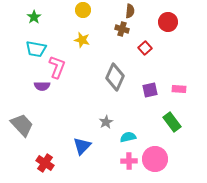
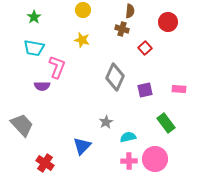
cyan trapezoid: moved 2 px left, 1 px up
purple square: moved 5 px left
green rectangle: moved 6 px left, 1 px down
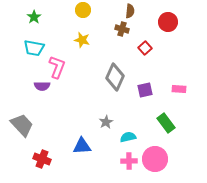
blue triangle: rotated 42 degrees clockwise
red cross: moved 3 px left, 4 px up; rotated 12 degrees counterclockwise
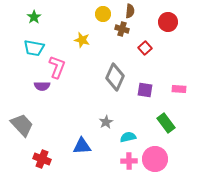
yellow circle: moved 20 px right, 4 px down
purple square: rotated 21 degrees clockwise
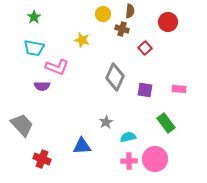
pink L-shape: rotated 90 degrees clockwise
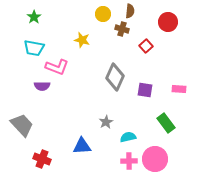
red square: moved 1 px right, 2 px up
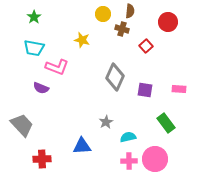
purple semicircle: moved 1 px left, 2 px down; rotated 21 degrees clockwise
red cross: rotated 24 degrees counterclockwise
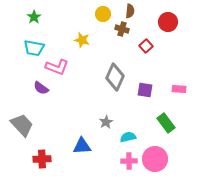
purple semicircle: rotated 14 degrees clockwise
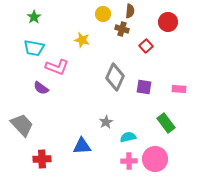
purple square: moved 1 px left, 3 px up
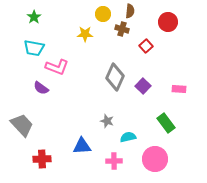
yellow star: moved 3 px right, 6 px up; rotated 14 degrees counterclockwise
purple square: moved 1 px left, 1 px up; rotated 35 degrees clockwise
gray star: moved 1 px right, 1 px up; rotated 24 degrees counterclockwise
pink cross: moved 15 px left
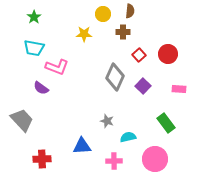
red circle: moved 32 px down
brown cross: moved 1 px right, 3 px down; rotated 16 degrees counterclockwise
yellow star: moved 1 px left
red square: moved 7 px left, 9 px down
gray trapezoid: moved 5 px up
